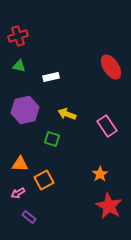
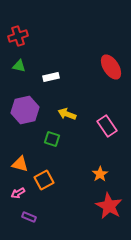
orange triangle: rotated 12 degrees clockwise
purple rectangle: rotated 16 degrees counterclockwise
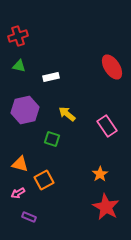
red ellipse: moved 1 px right
yellow arrow: rotated 18 degrees clockwise
red star: moved 3 px left, 1 px down
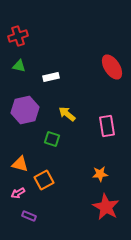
pink rectangle: rotated 25 degrees clockwise
orange star: rotated 28 degrees clockwise
purple rectangle: moved 1 px up
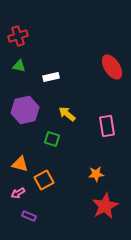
orange star: moved 4 px left
red star: moved 1 px left, 1 px up; rotated 16 degrees clockwise
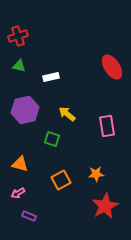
orange square: moved 17 px right
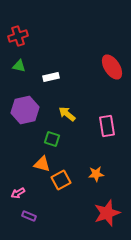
orange triangle: moved 22 px right
red star: moved 2 px right, 7 px down; rotated 8 degrees clockwise
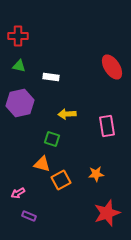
red cross: rotated 18 degrees clockwise
white rectangle: rotated 21 degrees clockwise
purple hexagon: moved 5 px left, 7 px up
yellow arrow: rotated 42 degrees counterclockwise
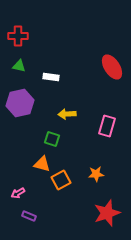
pink rectangle: rotated 25 degrees clockwise
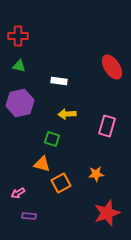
white rectangle: moved 8 px right, 4 px down
orange square: moved 3 px down
purple rectangle: rotated 16 degrees counterclockwise
